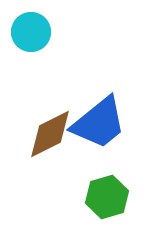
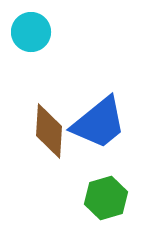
brown diamond: moved 1 px left, 3 px up; rotated 60 degrees counterclockwise
green hexagon: moved 1 px left, 1 px down
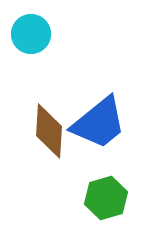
cyan circle: moved 2 px down
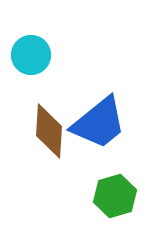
cyan circle: moved 21 px down
green hexagon: moved 9 px right, 2 px up
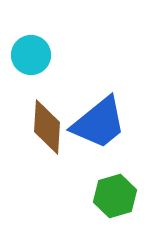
brown diamond: moved 2 px left, 4 px up
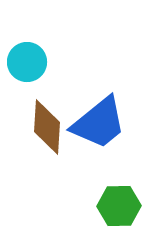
cyan circle: moved 4 px left, 7 px down
green hexagon: moved 4 px right, 10 px down; rotated 15 degrees clockwise
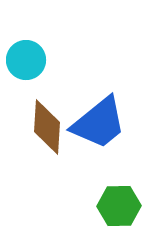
cyan circle: moved 1 px left, 2 px up
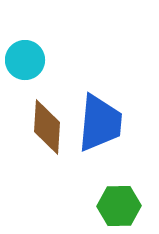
cyan circle: moved 1 px left
blue trapezoid: moved 1 px right; rotated 46 degrees counterclockwise
